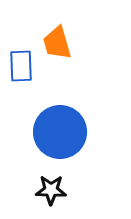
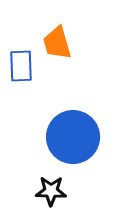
blue circle: moved 13 px right, 5 px down
black star: moved 1 px down
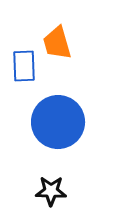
blue rectangle: moved 3 px right
blue circle: moved 15 px left, 15 px up
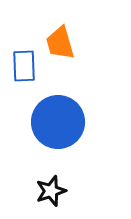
orange trapezoid: moved 3 px right
black star: rotated 20 degrees counterclockwise
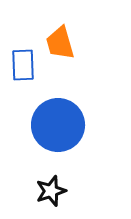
blue rectangle: moved 1 px left, 1 px up
blue circle: moved 3 px down
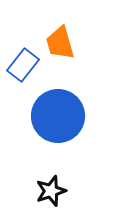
blue rectangle: rotated 40 degrees clockwise
blue circle: moved 9 px up
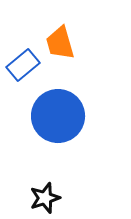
blue rectangle: rotated 12 degrees clockwise
black star: moved 6 px left, 7 px down
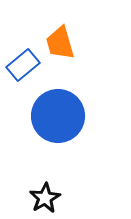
black star: rotated 12 degrees counterclockwise
